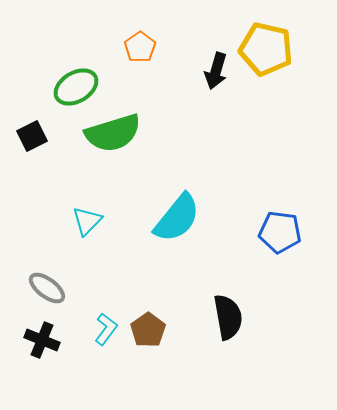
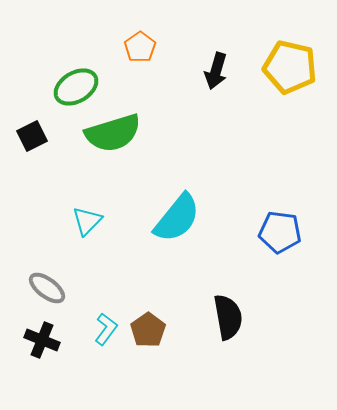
yellow pentagon: moved 24 px right, 18 px down
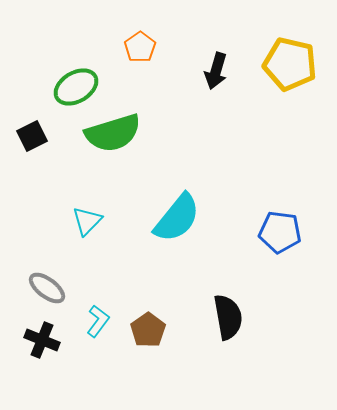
yellow pentagon: moved 3 px up
cyan L-shape: moved 8 px left, 8 px up
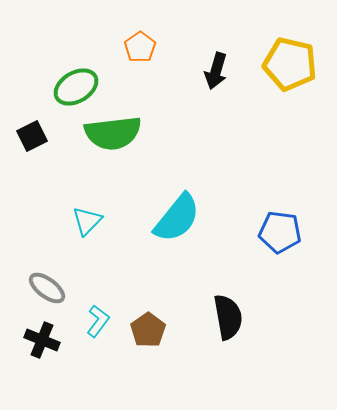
green semicircle: rotated 10 degrees clockwise
